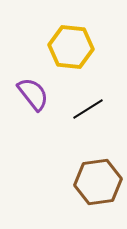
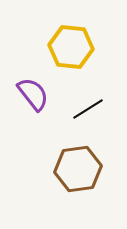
brown hexagon: moved 20 px left, 13 px up
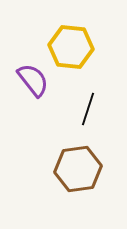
purple semicircle: moved 14 px up
black line: rotated 40 degrees counterclockwise
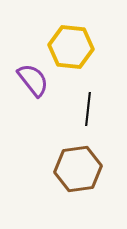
black line: rotated 12 degrees counterclockwise
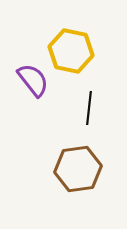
yellow hexagon: moved 4 px down; rotated 6 degrees clockwise
black line: moved 1 px right, 1 px up
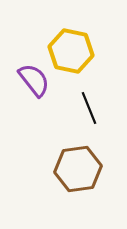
purple semicircle: moved 1 px right
black line: rotated 28 degrees counterclockwise
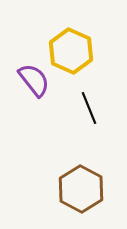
yellow hexagon: rotated 12 degrees clockwise
brown hexagon: moved 3 px right, 20 px down; rotated 24 degrees counterclockwise
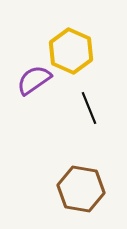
purple semicircle: rotated 87 degrees counterclockwise
brown hexagon: rotated 18 degrees counterclockwise
